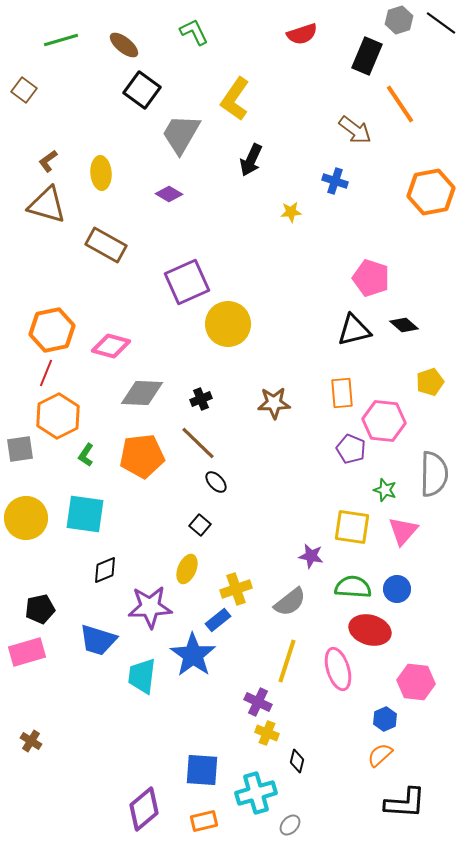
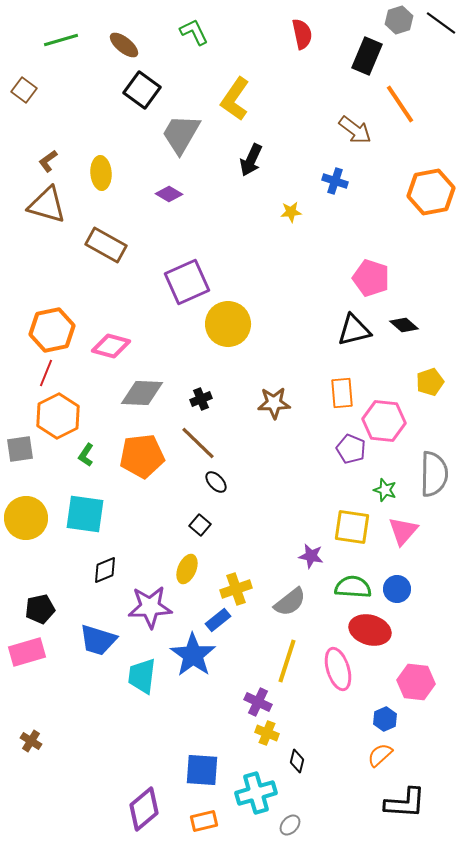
red semicircle at (302, 34): rotated 84 degrees counterclockwise
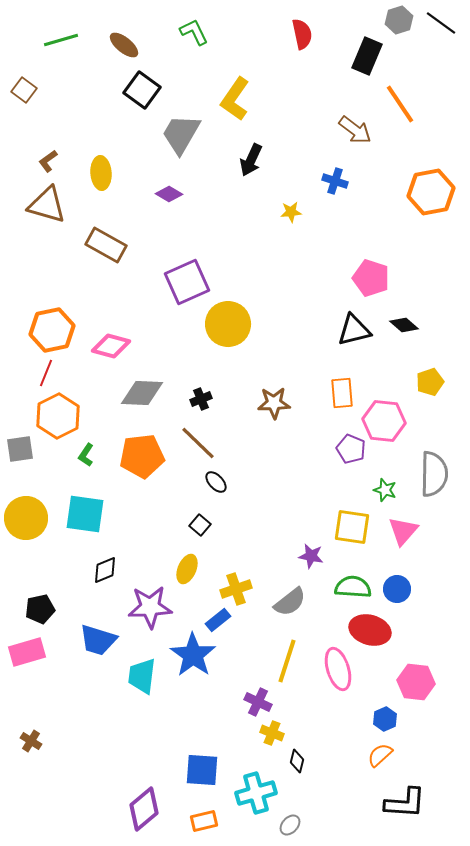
yellow cross at (267, 733): moved 5 px right
